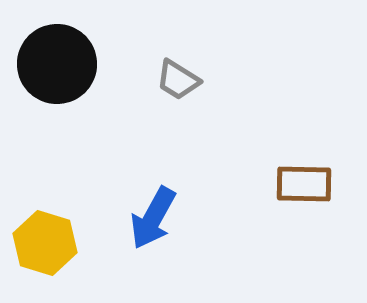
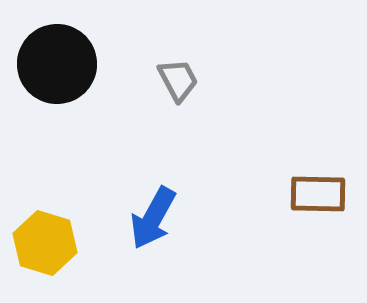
gray trapezoid: rotated 150 degrees counterclockwise
brown rectangle: moved 14 px right, 10 px down
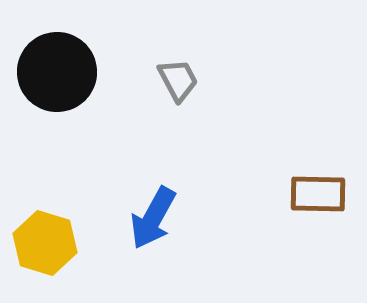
black circle: moved 8 px down
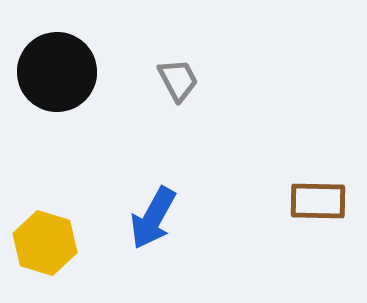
brown rectangle: moved 7 px down
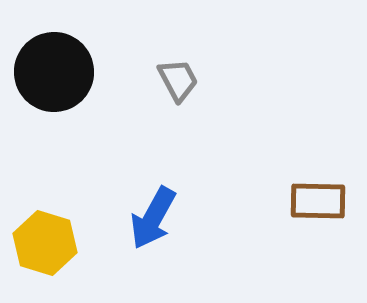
black circle: moved 3 px left
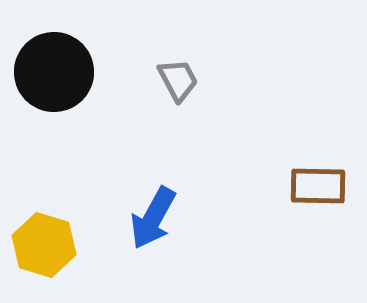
brown rectangle: moved 15 px up
yellow hexagon: moved 1 px left, 2 px down
